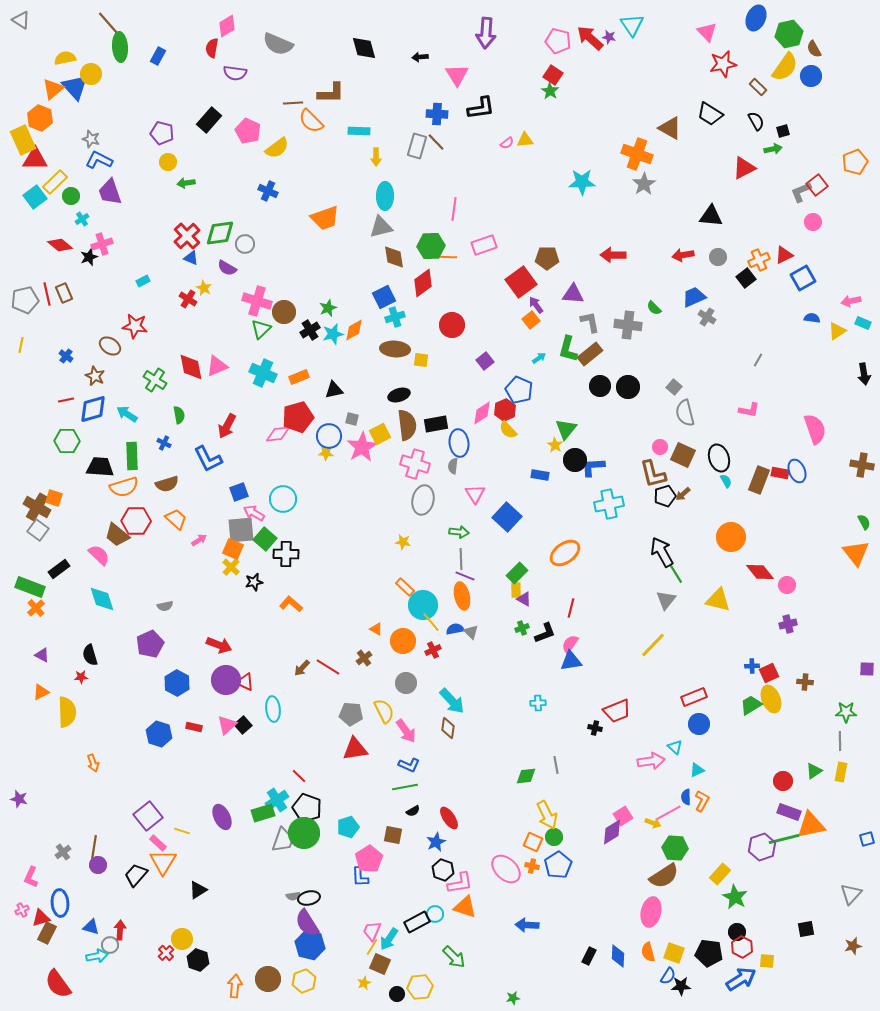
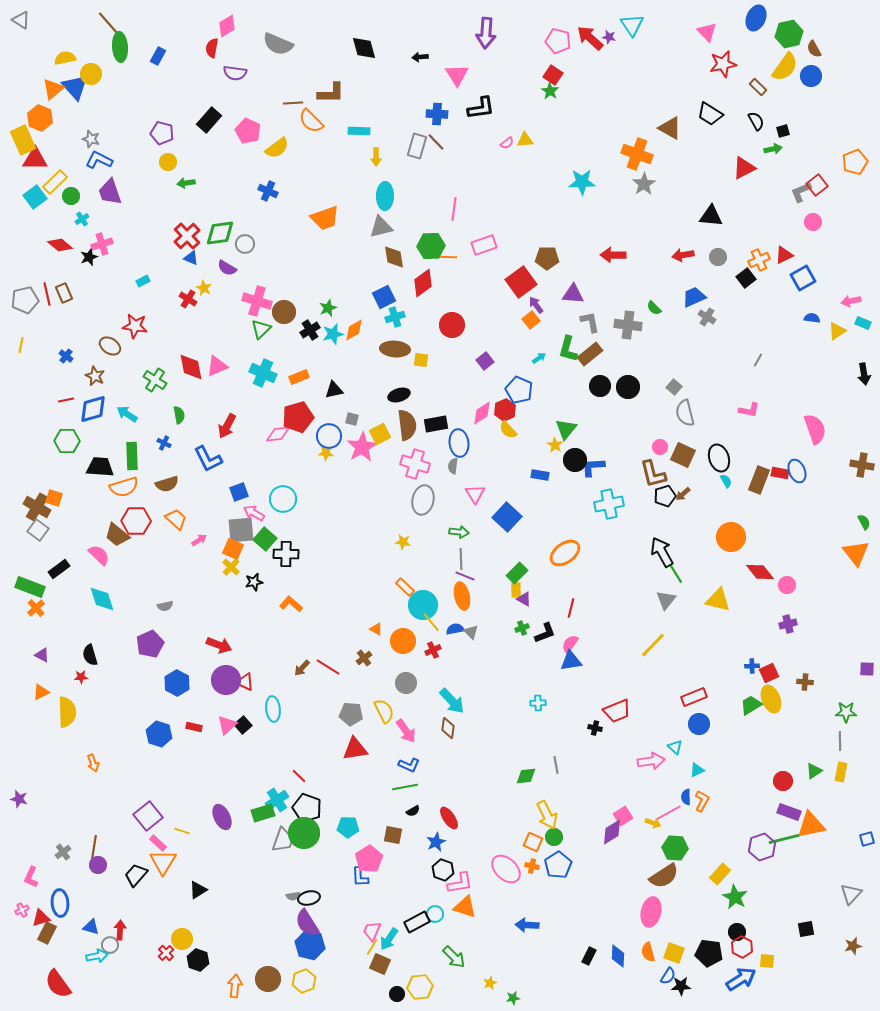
cyan pentagon at (348, 827): rotated 20 degrees clockwise
yellow star at (364, 983): moved 126 px right
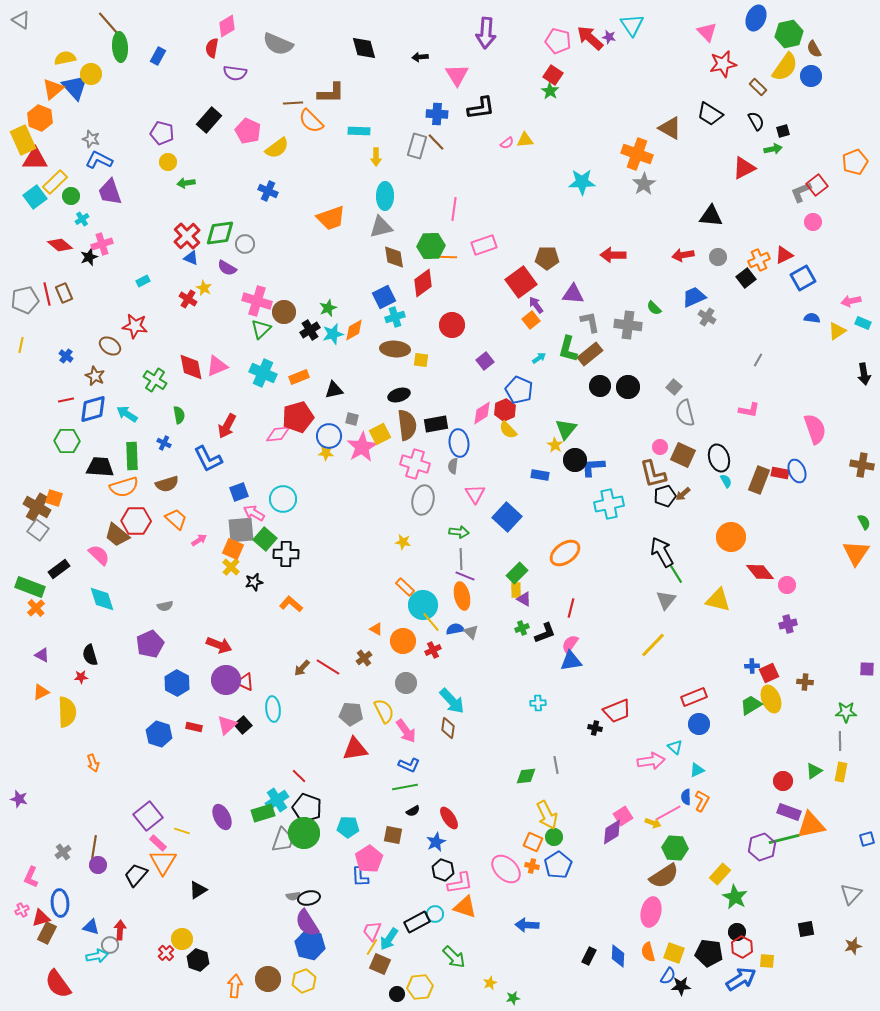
orange trapezoid at (325, 218): moved 6 px right
orange triangle at (856, 553): rotated 12 degrees clockwise
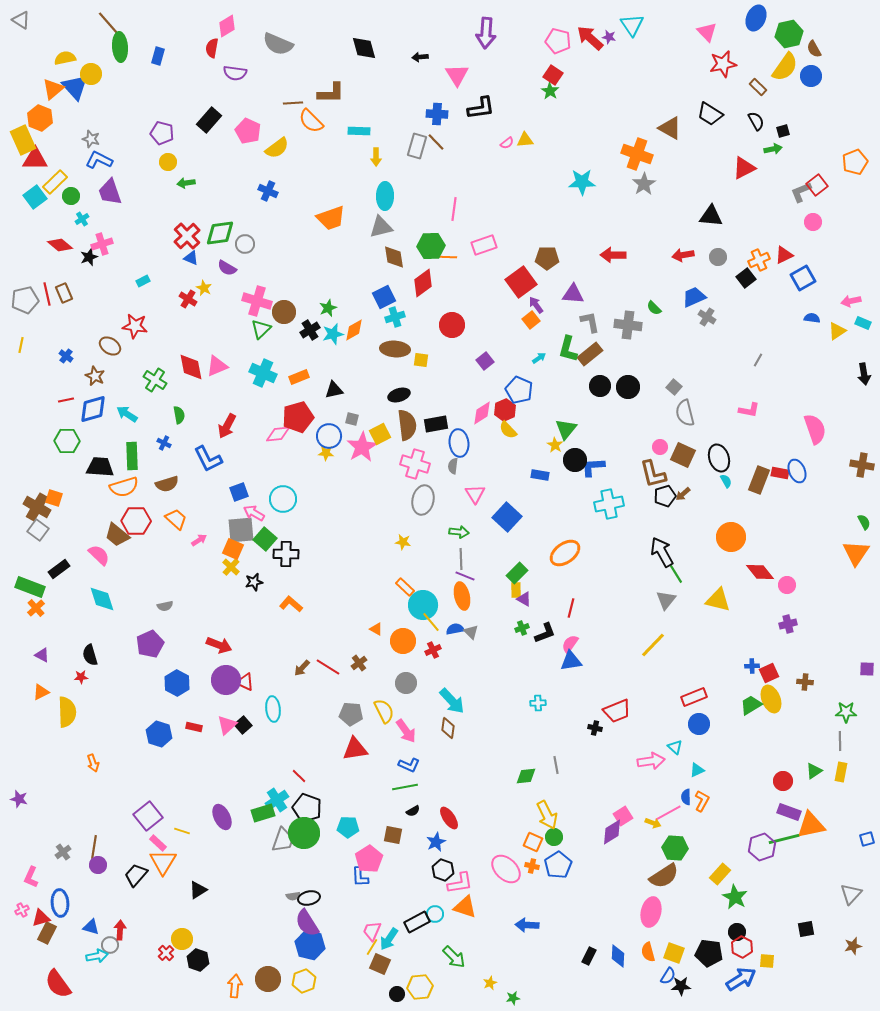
blue rectangle at (158, 56): rotated 12 degrees counterclockwise
brown cross at (364, 658): moved 5 px left, 5 px down
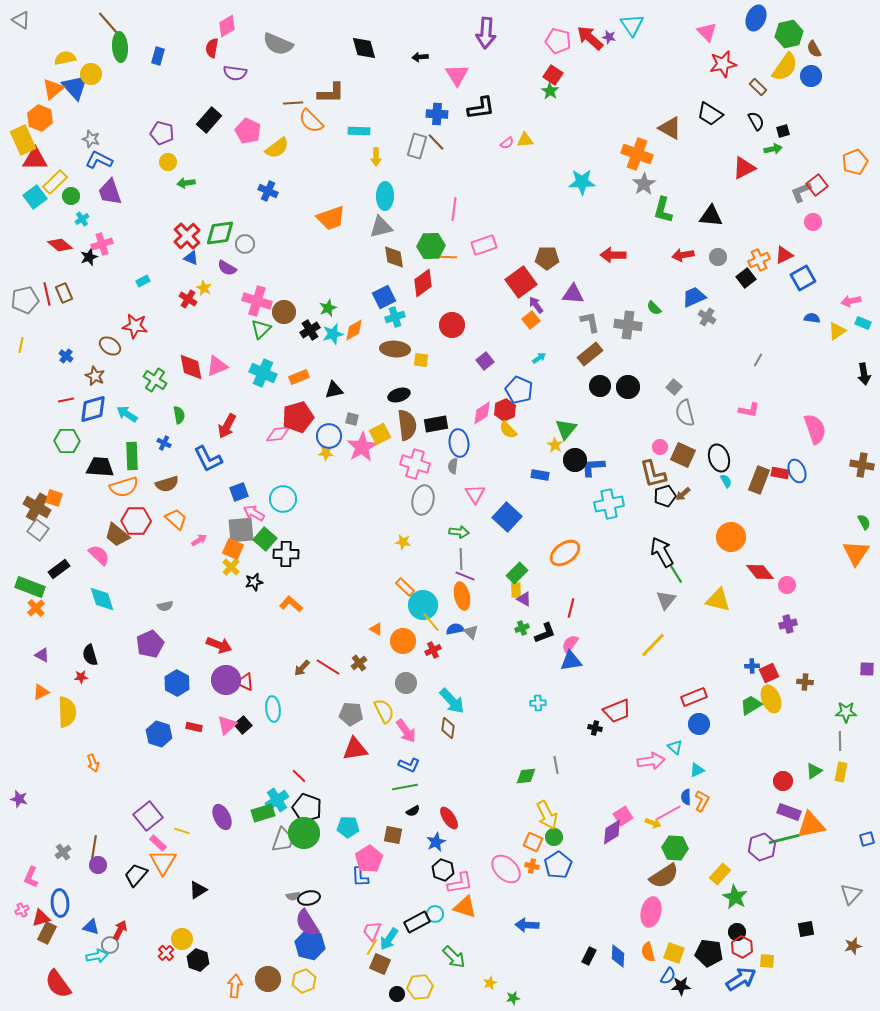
green L-shape at (568, 349): moved 95 px right, 139 px up
red arrow at (120, 930): rotated 24 degrees clockwise
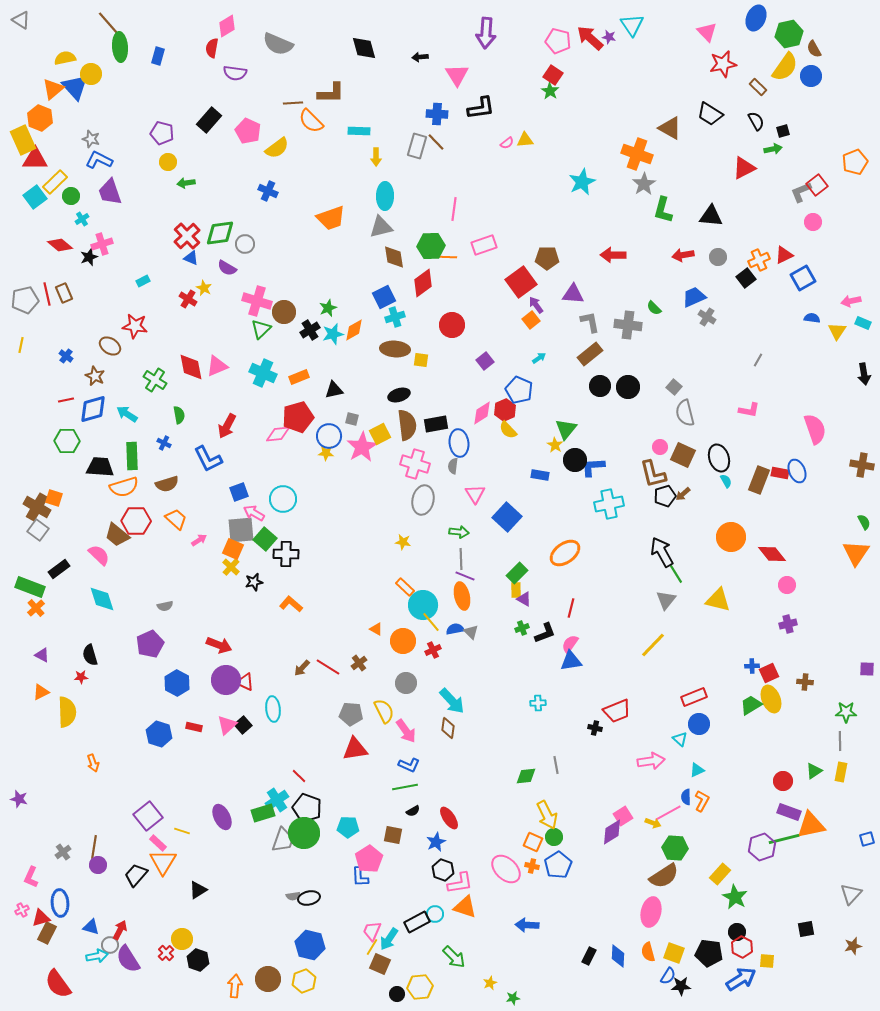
cyan star at (582, 182): rotated 24 degrees counterclockwise
yellow triangle at (837, 331): rotated 24 degrees counterclockwise
red diamond at (760, 572): moved 12 px right, 18 px up
cyan triangle at (675, 747): moved 5 px right, 8 px up
purple semicircle at (307, 923): moved 179 px left, 36 px down
